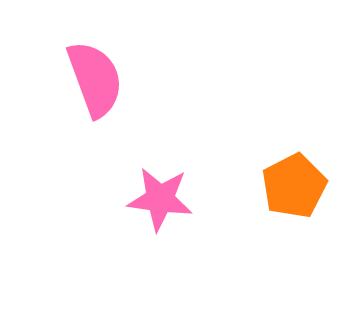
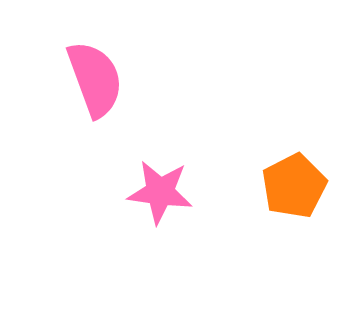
pink star: moved 7 px up
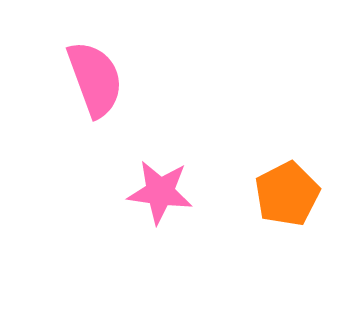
orange pentagon: moved 7 px left, 8 px down
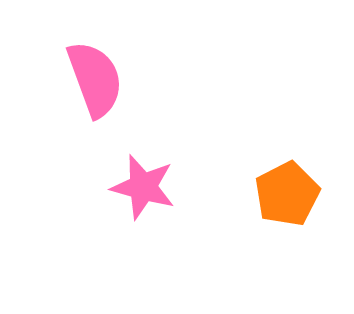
pink star: moved 17 px left, 5 px up; rotated 8 degrees clockwise
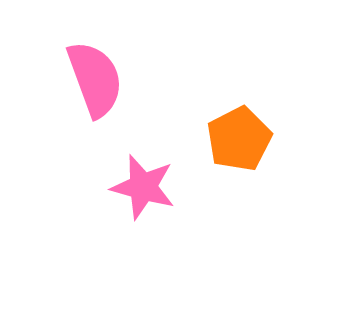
orange pentagon: moved 48 px left, 55 px up
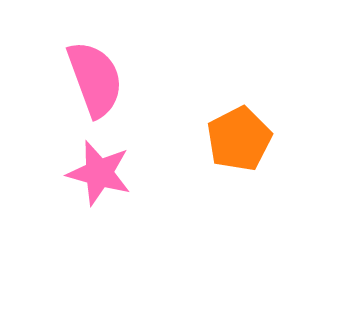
pink star: moved 44 px left, 14 px up
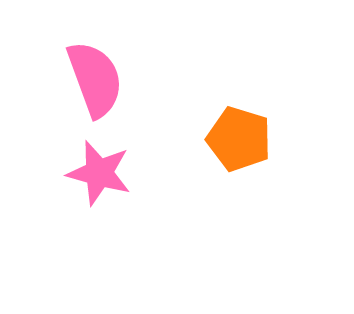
orange pentagon: rotated 28 degrees counterclockwise
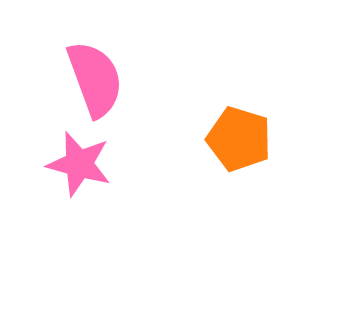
pink star: moved 20 px left, 9 px up
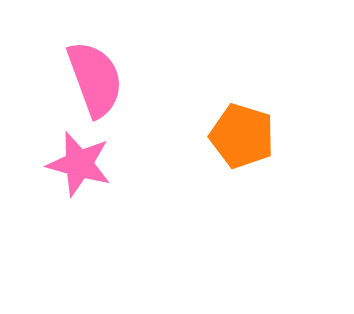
orange pentagon: moved 3 px right, 3 px up
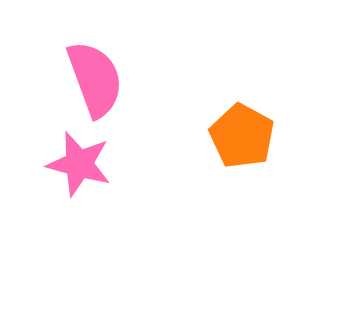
orange pentagon: rotated 12 degrees clockwise
